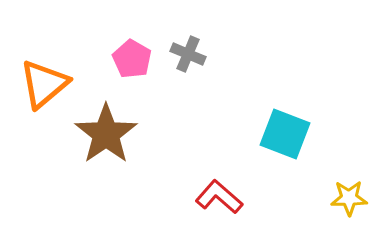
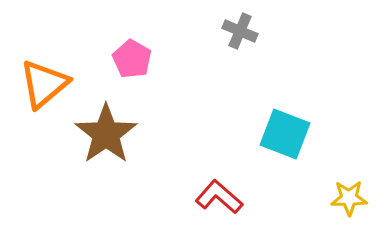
gray cross: moved 52 px right, 23 px up
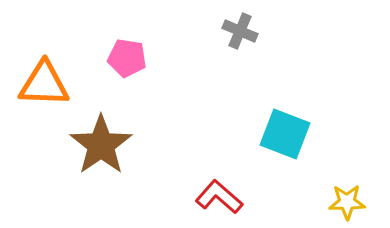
pink pentagon: moved 5 px left, 1 px up; rotated 21 degrees counterclockwise
orange triangle: rotated 42 degrees clockwise
brown star: moved 5 px left, 11 px down
yellow star: moved 2 px left, 4 px down
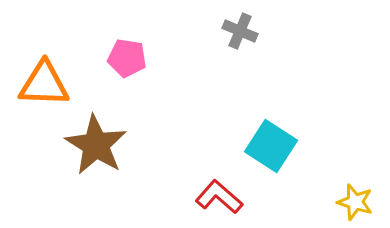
cyan square: moved 14 px left, 12 px down; rotated 12 degrees clockwise
brown star: moved 5 px left; rotated 6 degrees counterclockwise
yellow star: moved 8 px right; rotated 18 degrees clockwise
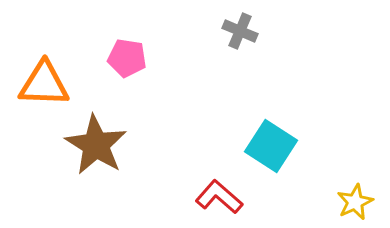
yellow star: rotated 30 degrees clockwise
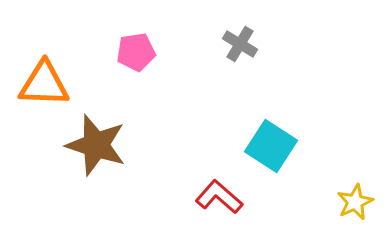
gray cross: moved 13 px down; rotated 8 degrees clockwise
pink pentagon: moved 9 px right, 6 px up; rotated 18 degrees counterclockwise
brown star: rotated 14 degrees counterclockwise
